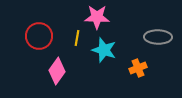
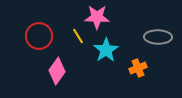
yellow line: moved 1 px right, 2 px up; rotated 42 degrees counterclockwise
cyan star: moved 2 px right; rotated 20 degrees clockwise
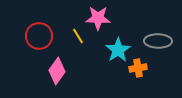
pink star: moved 1 px right, 1 px down
gray ellipse: moved 4 px down
cyan star: moved 12 px right
orange cross: rotated 12 degrees clockwise
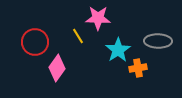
red circle: moved 4 px left, 6 px down
pink diamond: moved 3 px up
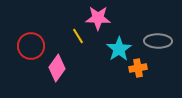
red circle: moved 4 px left, 4 px down
cyan star: moved 1 px right, 1 px up
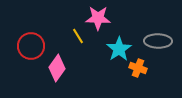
orange cross: rotated 30 degrees clockwise
